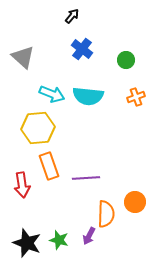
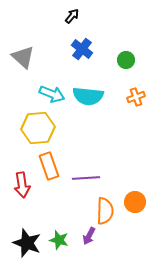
orange semicircle: moved 1 px left, 3 px up
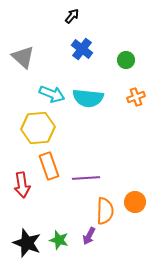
cyan semicircle: moved 2 px down
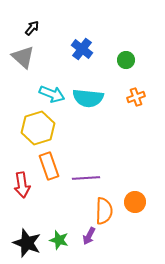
black arrow: moved 40 px left, 12 px down
yellow hexagon: rotated 12 degrees counterclockwise
orange semicircle: moved 1 px left
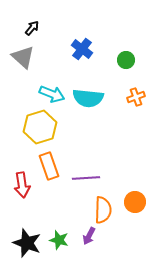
yellow hexagon: moved 2 px right, 1 px up
orange semicircle: moved 1 px left, 1 px up
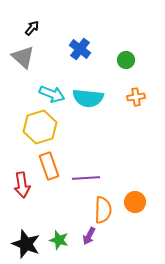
blue cross: moved 2 px left
orange cross: rotated 12 degrees clockwise
black star: moved 1 px left, 1 px down
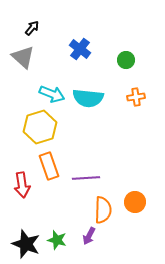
green star: moved 2 px left
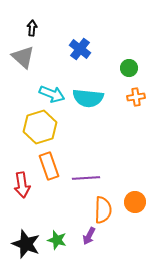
black arrow: rotated 35 degrees counterclockwise
green circle: moved 3 px right, 8 px down
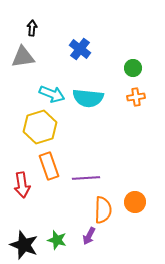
gray triangle: rotated 50 degrees counterclockwise
green circle: moved 4 px right
black star: moved 2 px left, 1 px down
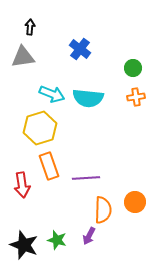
black arrow: moved 2 px left, 1 px up
yellow hexagon: moved 1 px down
